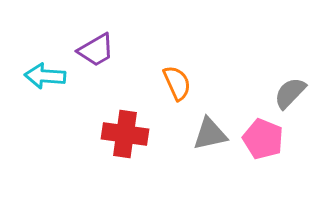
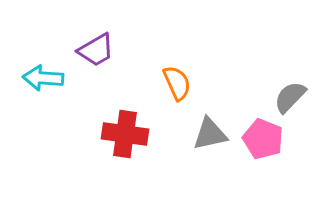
cyan arrow: moved 2 px left, 2 px down
gray semicircle: moved 4 px down
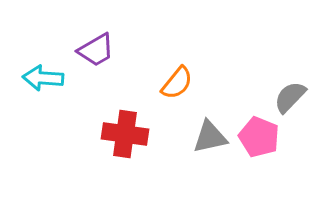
orange semicircle: rotated 63 degrees clockwise
gray triangle: moved 3 px down
pink pentagon: moved 4 px left, 2 px up
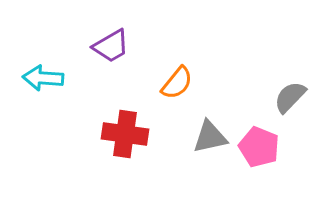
purple trapezoid: moved 15 px right, 4 px up
pink pentagon: moved 10 px down
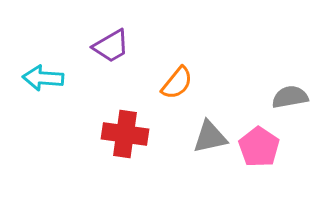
gray semicircle: rotated 36 degrees clockwise
pink pentagon: rotated 12 degrees clockwise
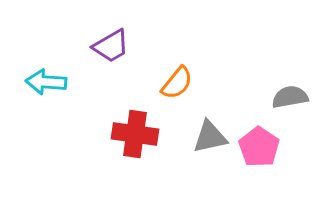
cyan arrow: moved 3 px right, 4 px down
red cross: moved 10 px right
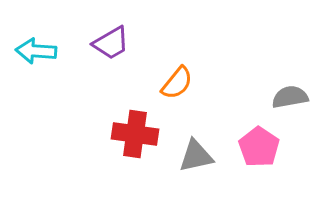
purple trapezoid: moved 3 px up
cyan arrow: moved 10 px left, 31 px up
gray triangle: moved 14 px left, 19 px down
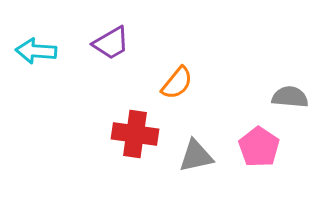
gray semicircle: rotated 15 degrees clockwise
